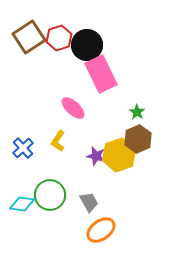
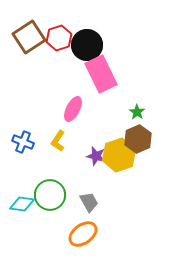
pink ellipse: moved 1 px down; rotated 75 degrees clockwise
blue cross: moved 6 px up; rotated 25 degrees counterclockwise
orange ellipse: moved 18 px left, 4 px down
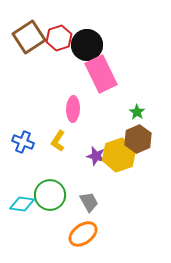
pink ellipse: rotated 25 degrees counterclockwise
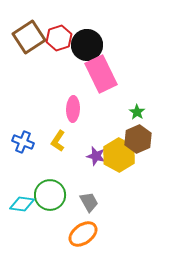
yellow hexagon: rotated 12 degrees counterclockwise
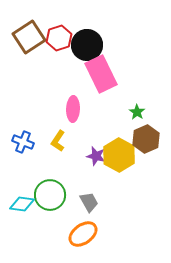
brown hexagon: moved 8 px right
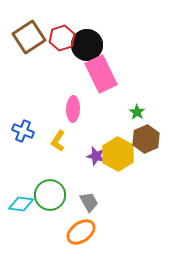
red hexagon: moved 3 px right
blue cross: moved 11 px up
yellow hexagon: moved 1 px left, 1 px up
cyan diamond: moved 1 px left
orange ellipse: moved 2 px left, 2 px up
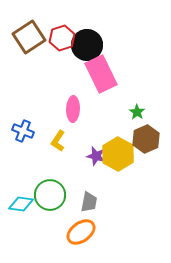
gray trapezoid: rotated 40 degrees clockwise
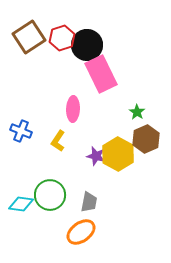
blue cross: moved 2 px left
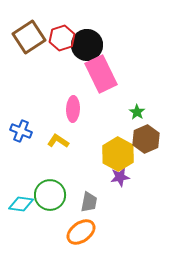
yellow L-shape: rotated 90 degrees clockwise
purple star: moved 24 px right, 21 px down; rotated 24 degrees counterclockwise
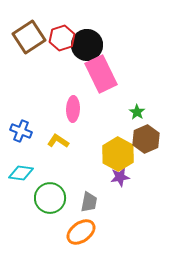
green circle: moved 3 px down
cyan diamond: moved 31 px up
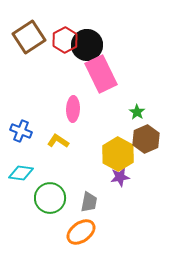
red hexagon: moved 3 px right, 2 px down; rotated 10 degrees counterclockwise
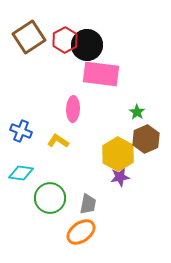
pink rectangle: rotated 57 degrees counterclockwise
gray trapezoid: moved 1 px left, 2 px down
